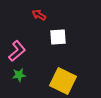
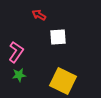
pink L-shape: moved 1 px left, 1 px down; rotated 15 degrees counterclockwise
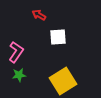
yellow square: rotated 32 degrees clockwise
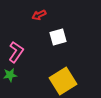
red arrow: rotated 56 degrees counterclockwise
white square: rotated 12 degrees counterclockwise
green star: moved 9 px left
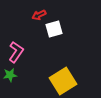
white square: moved 4 px left, 8 px up
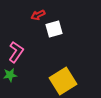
red arrow: moved 1 px left
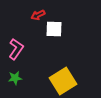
white square: rotated 18 degrees clockwise
pink L-shape: moved 3 px up
green star: moved 5 px right, 3 px down
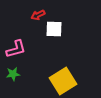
pink L-shape: rotated 40 degrees clockwise
green star: moved 2 px left, 4 px up
